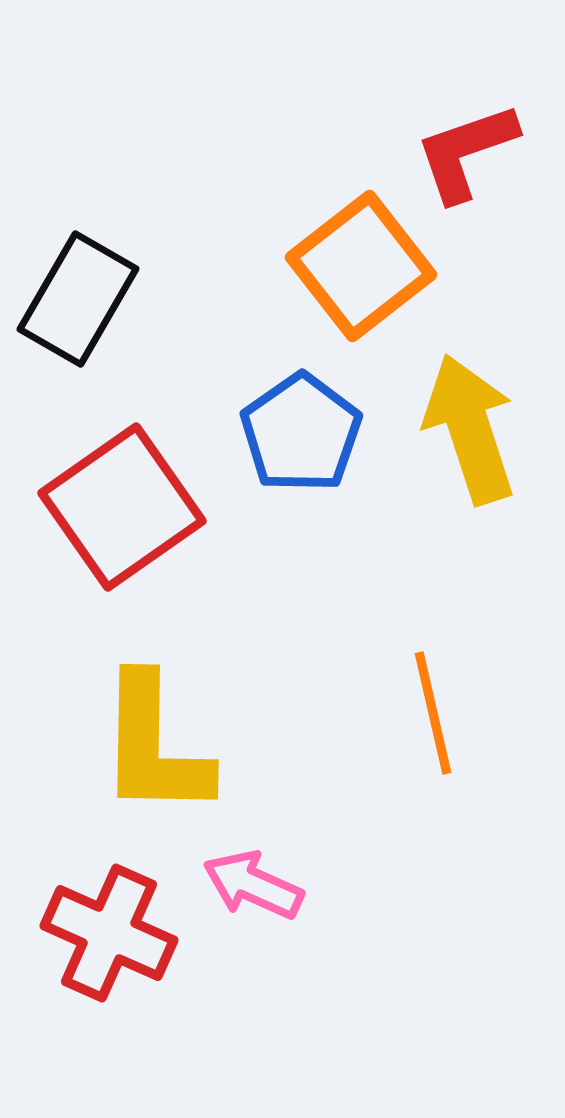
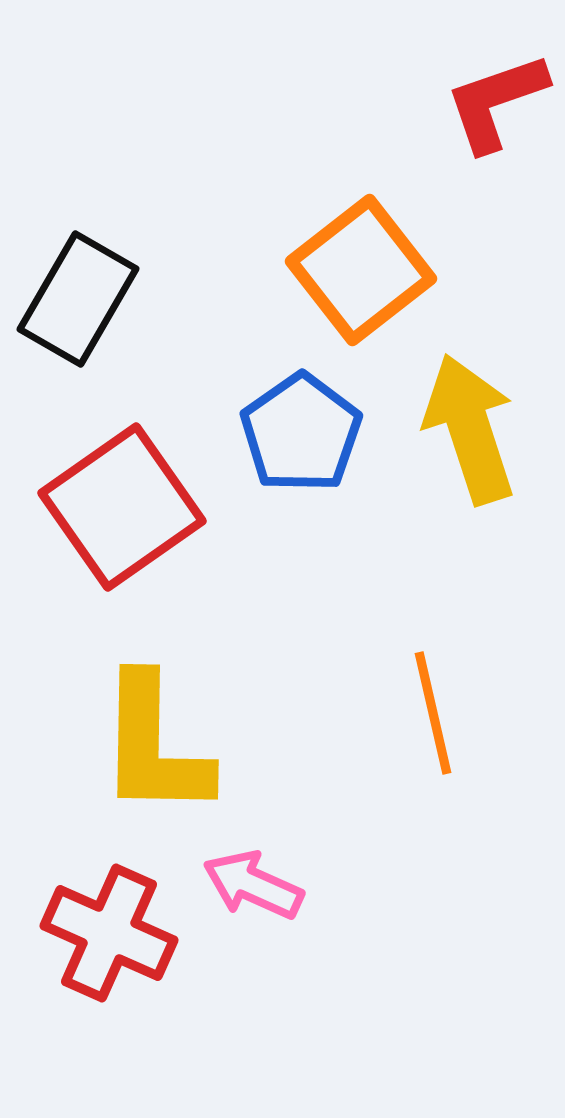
red L-shape: moved 30 px right, 50 px up
orange square: moved 4 px down
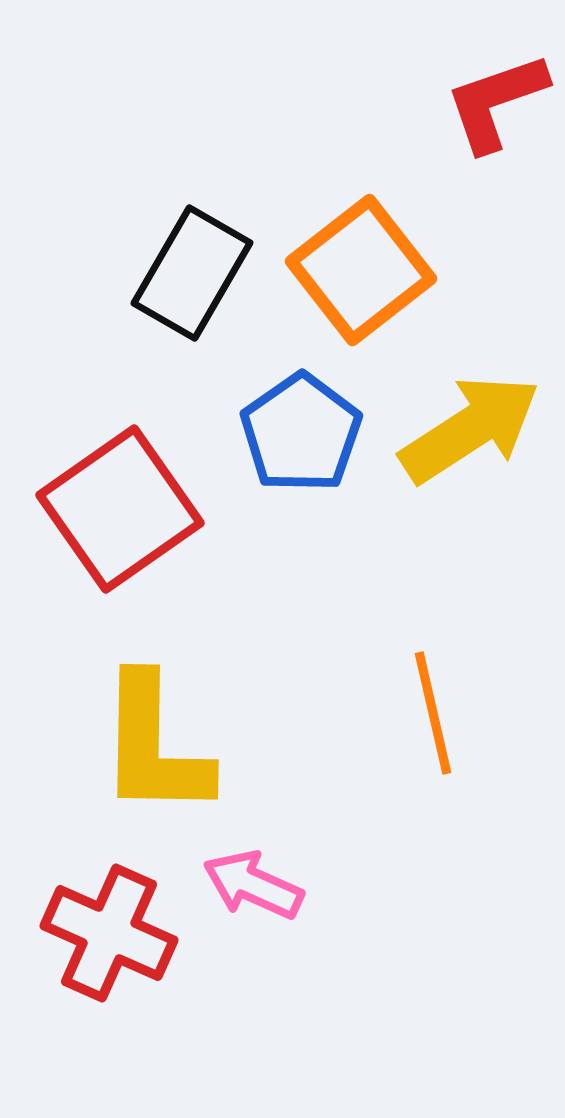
black rectangle: moved 114 px right, 26 px up
yellow arrow: rotated 75 degrees clockwise
red square: moved 2 px left, 2 px down
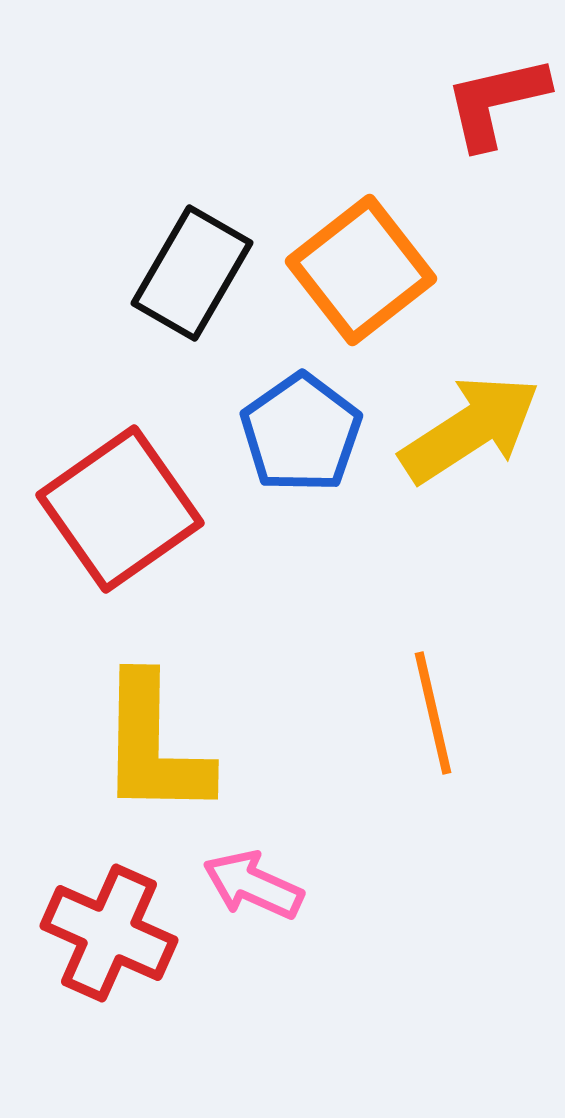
red L-shape: rotated 6 degrees clockwise
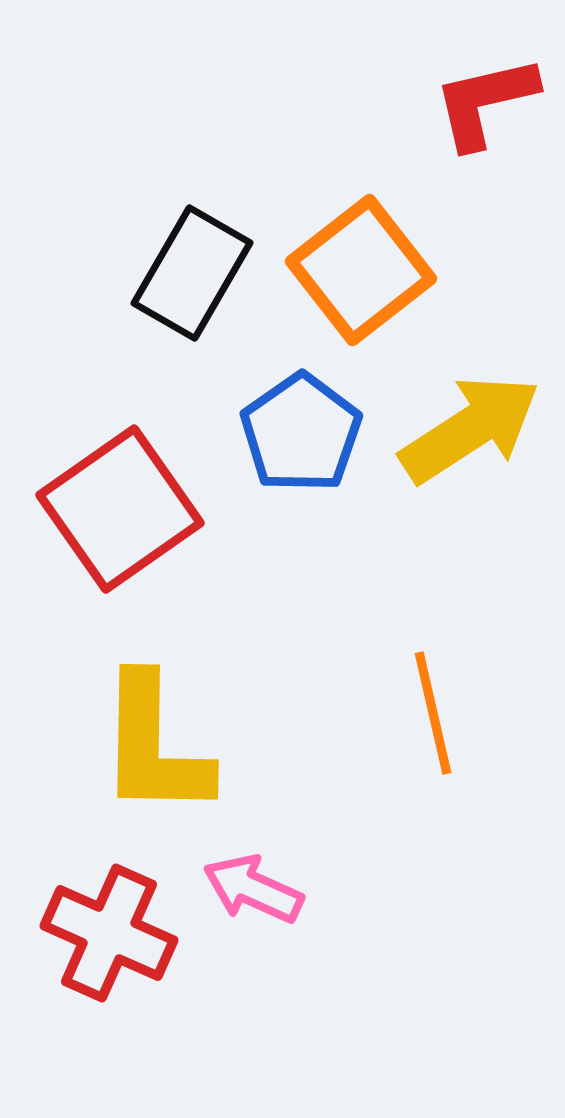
red L-shape: moved 11 px left
pink arrow: moved 4 px down
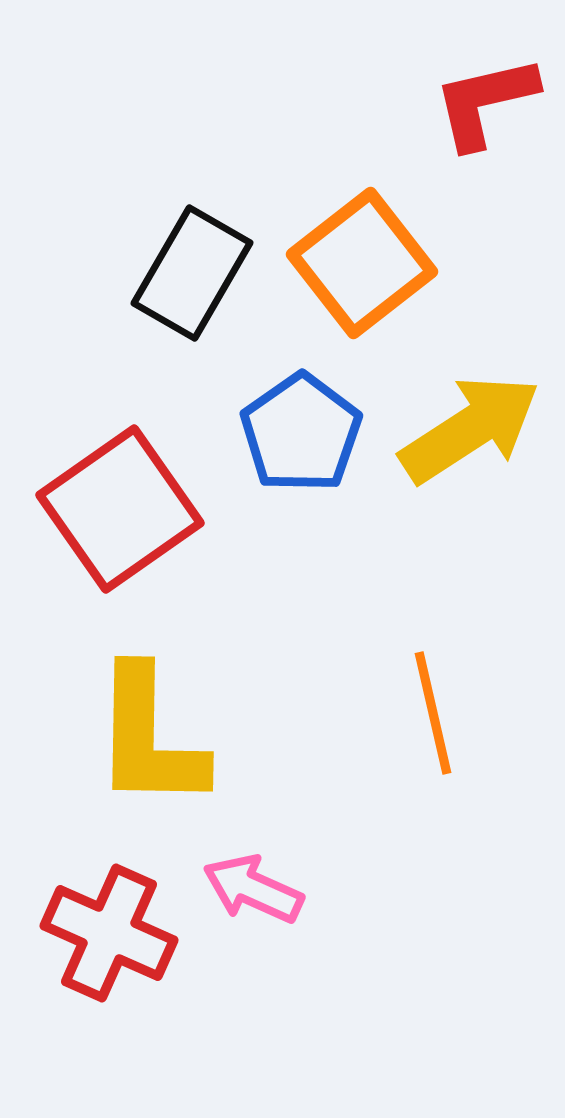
orange square: moved 1 px right, 7 px up
yellow L-shape: moved 5 px left, 8 px up
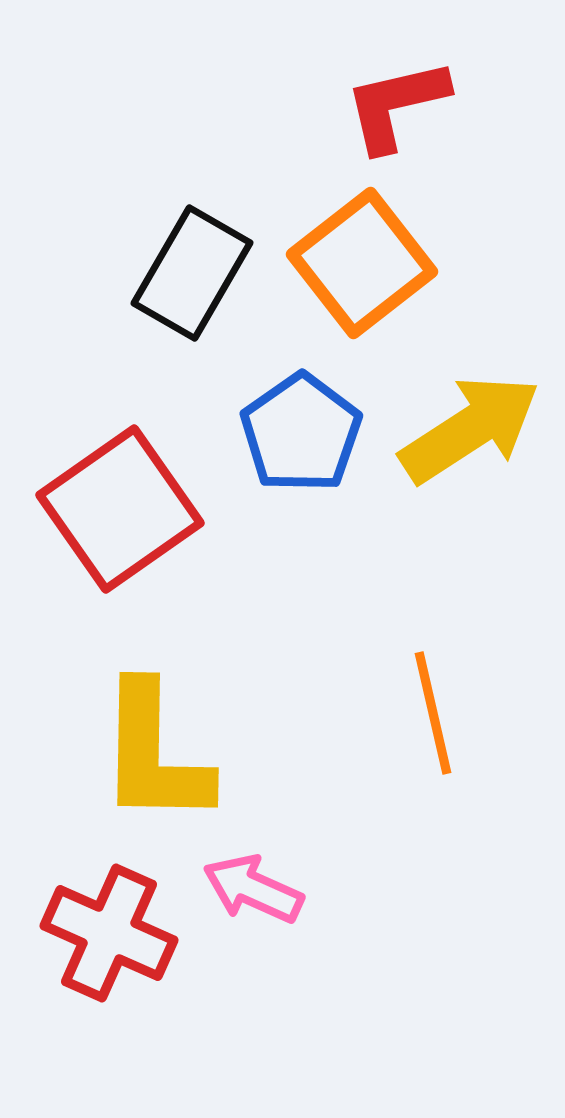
red L-shape: moved 89 px left, 3 px down
yellow L-shape: moved 5 px right, 16 px down
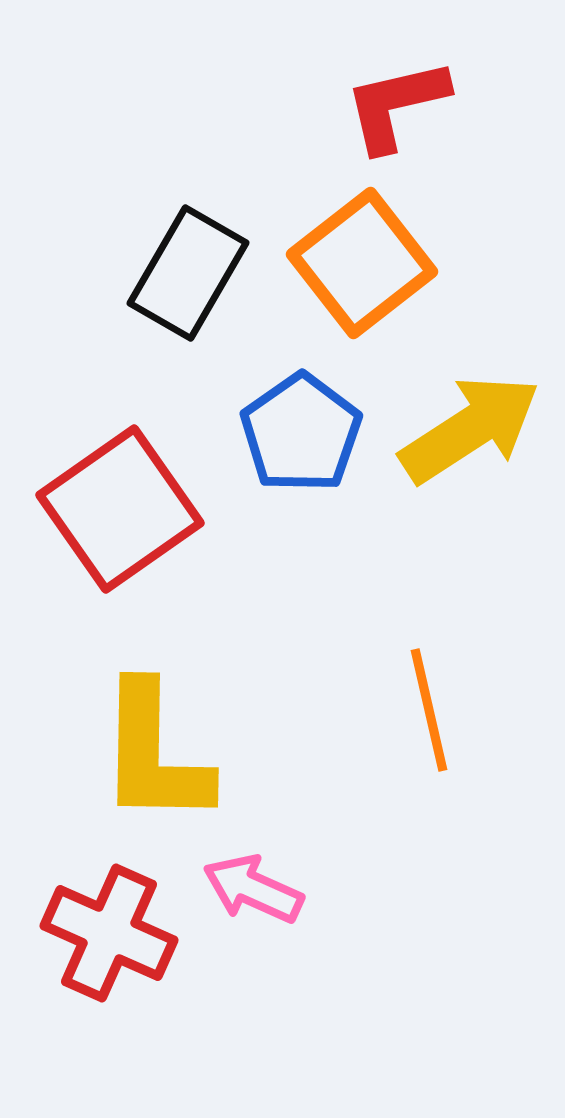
black rectangle: moved 4 px left
orange line: moved 4 px left, 3 px up
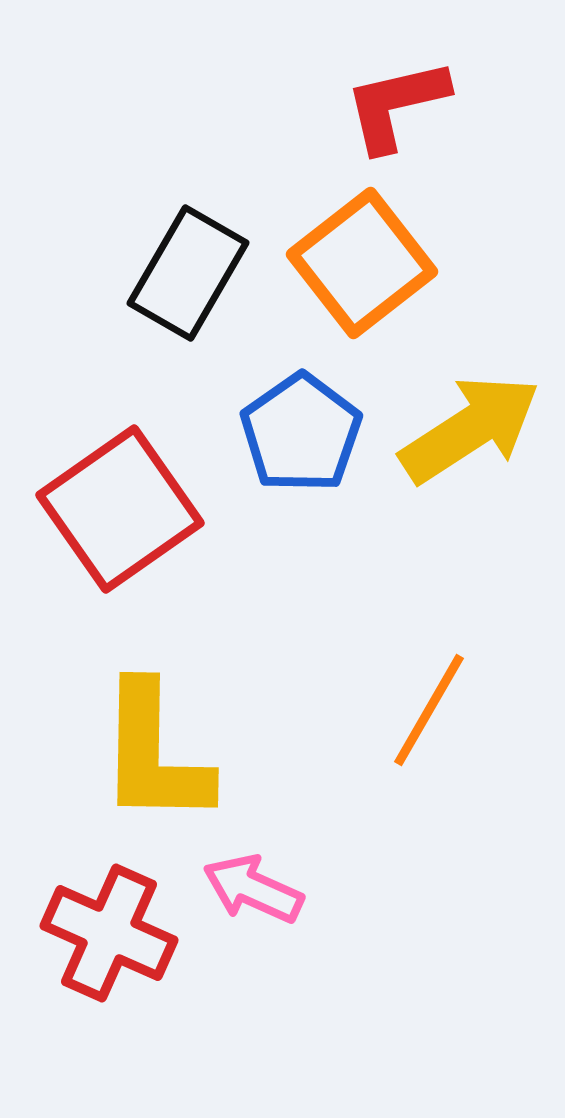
orange line: rotated 43 degrees clockwise
